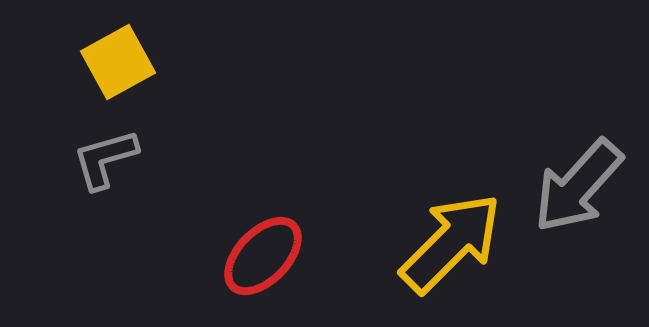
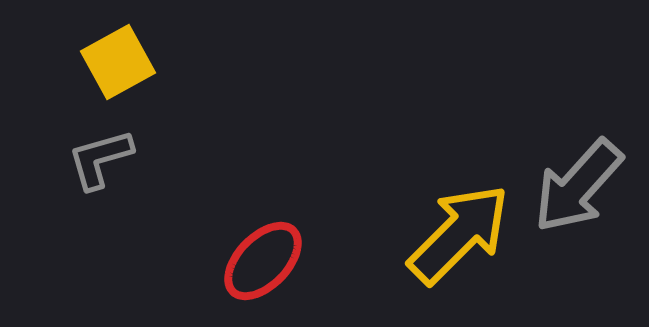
gray L-shape: moved 5 px left
yellow arrow: moved 8 px right, 9 px up
red ellipse: moved 5 px down
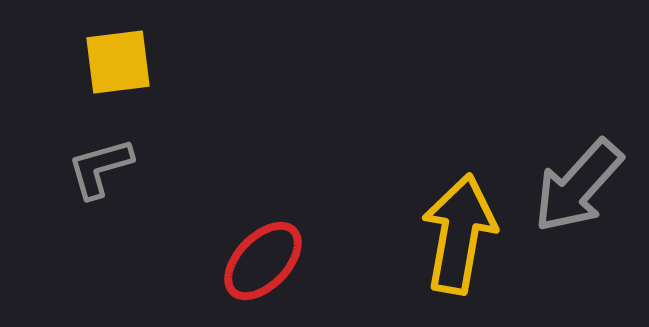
yellow square: rotated 22 degrees clockwise
gray L-shape: moved 9 px down
yellow arrow: rotated 35 degrees counterclockwise
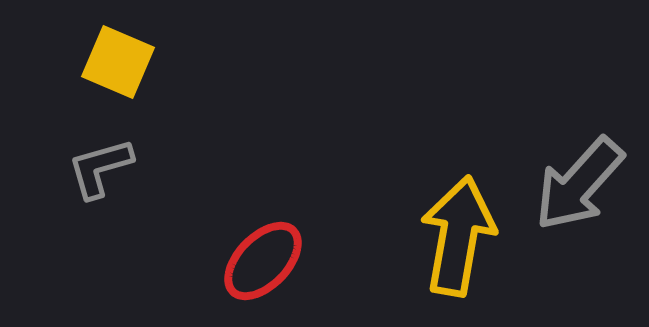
yellow square: rotated 30 degrees clockwise
gray arrow: moved 1 px right, 2 px up
yellow arrow: moved 1 px left, 2 px down
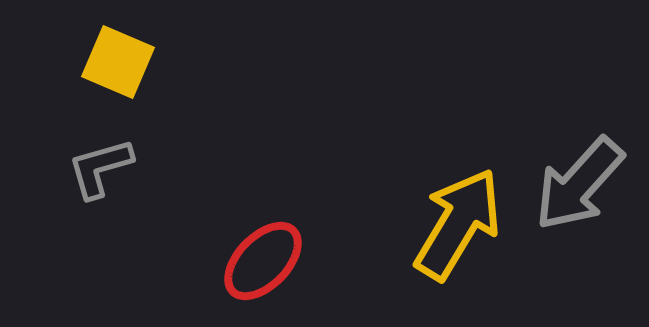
yellow arrow: moved 12 px up; rotated 21 degrees clockwise
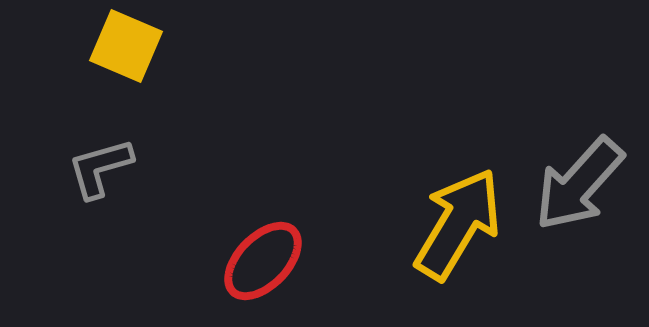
yellow square: moved 8 px right, 16 px up
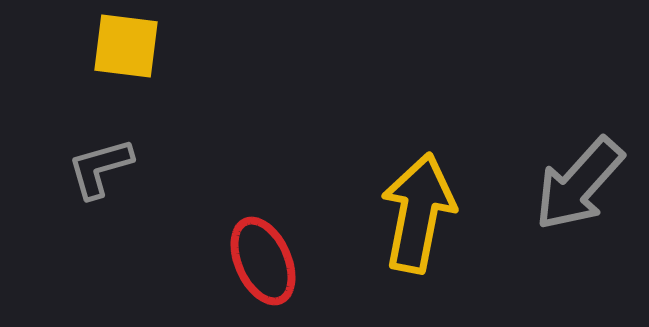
yellow square: rotated 16 degrees counterclockwise
yellow arrow: moved 40 px left, 11 px up; rotated 20 degrees counterclockwise
red ellipse: rotated 68 degrees counterclockwise
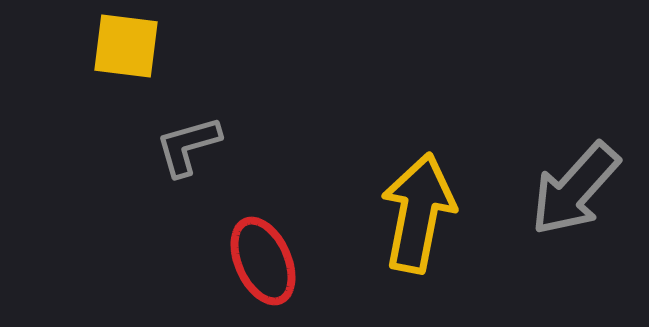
gray L-shape: moved 88 px right, 22 px up
gray arrow: moved 4 px left, 5 px down
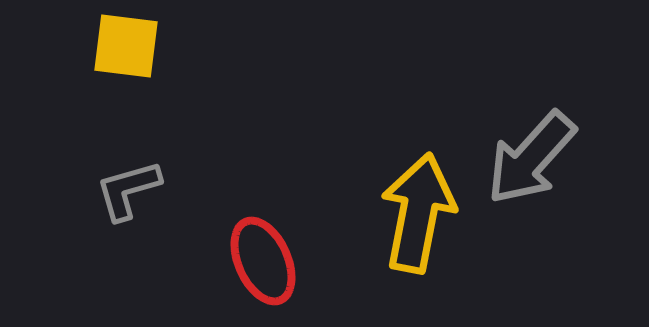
gray L-shape: moved 60 px left, 44 px down
gray arrow: moved 44 px left, 31 px up
